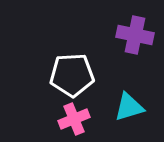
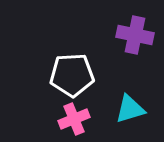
cyan triangle: moved 1 px right, 2 px down
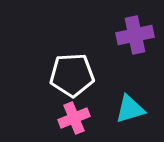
purple cross: rotated 24 degrees counterclockwise
pink cross: moved 1 px up
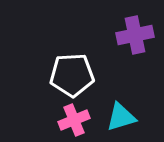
cyan triangle: moved 9 px left, 8 px down
pink cross: moved 2 px down
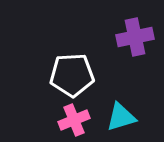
purple cross: moved 2 px down
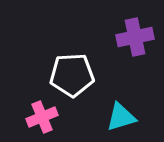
pink cross: moved 32 px left, 3 px up
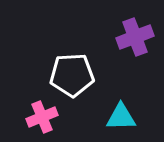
purple cross: rotated 9 degrees counterclockwise
cyan triangle: rotated 16 degrees clockwise
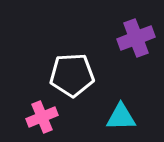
purple cross: moved 1 px right, 1 px down
